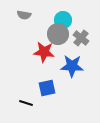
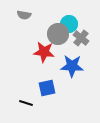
cyan circle: moved 6 px right, 4 px down
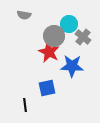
gray circle: moved 4 px left, 2 px down
gray cross: moved 2 px right, 1 px up
red star: moved 5 px right; rotated 20 degrees clockwise
black line: moved 1 px left, 2 px down; rotated 64 degrees clockwise
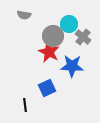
gray circle: moved 1 px left
blue square: rotated 12 degrees counterclockwise
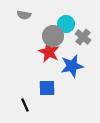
cyan circle: moved 3 px left
blue star: rotated 15 degrees counterclockwise
blue square: rotated 24 degrees clockwise
black line: rotated 16 degrees counterclockwise
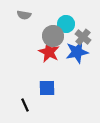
blue star: moved 5 px right, 14 px up
